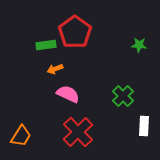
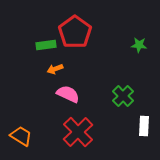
orange trapezoid: rotated 90 degrees counterclockwise
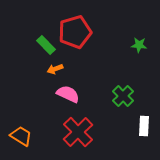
red pentagon: rotated 20 degrees clockwise
green rectangle: rotated 54 degrees clockwise
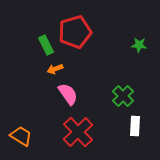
green rectangle: rotated 18 degrees clockwise
pink semicircle: rotated 30 degrees clockwise
white rectangle: moved 9 px left
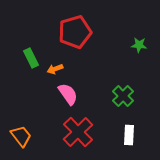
green rectangle: moved 15 px left, 13 px down
white rectangle: moved 6 px left, 9 px down
orange trapezoid: rotated 20 degrees clockwise
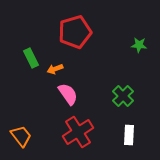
red cross: rotated 12 degrees clockwise
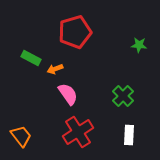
green rectangle: rotated 36 degrees counterclockwise
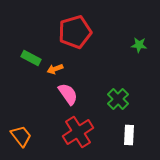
green cross: moved 5 px left, 3 px down
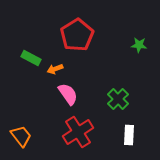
red pentagon: moved 2 px right, 3 px down; rotated 16 degrees counterclockwise
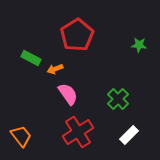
white rectangle: rotated 42 degrees clockwise
